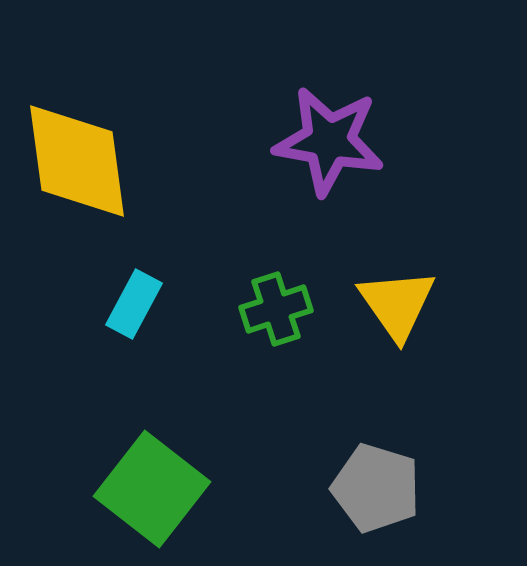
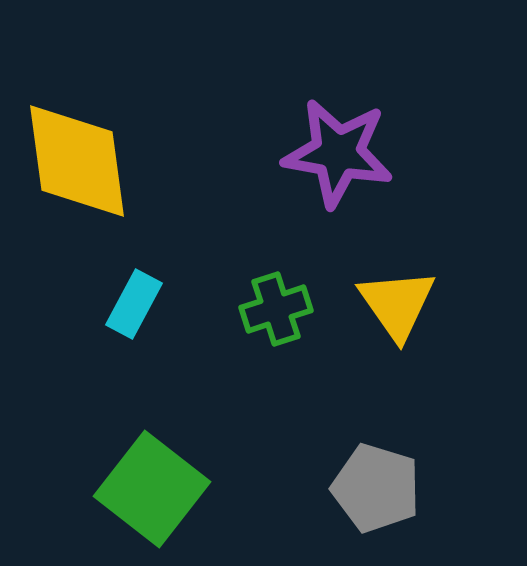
purple star: moved 9 px right, 12 px down
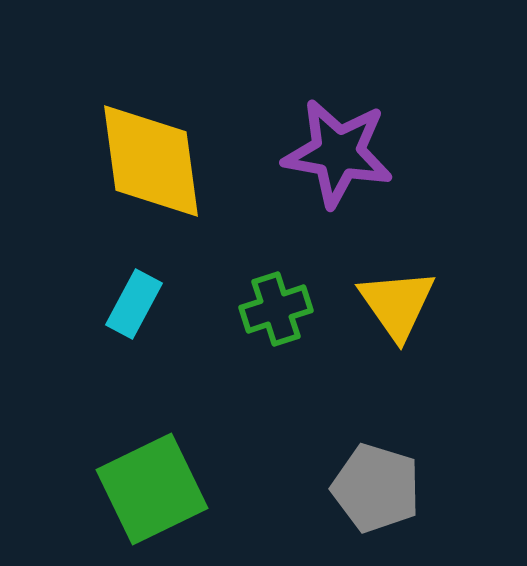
yellow diamond: moved 74 px right
green square: rotated 26 degrees clockwise
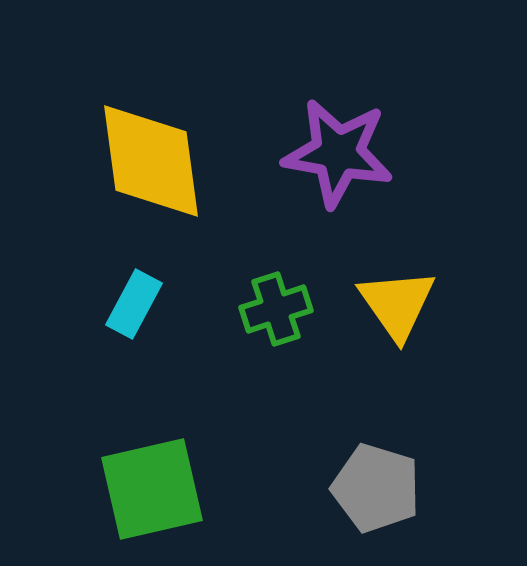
green square: rotated 13 degrees clockwise
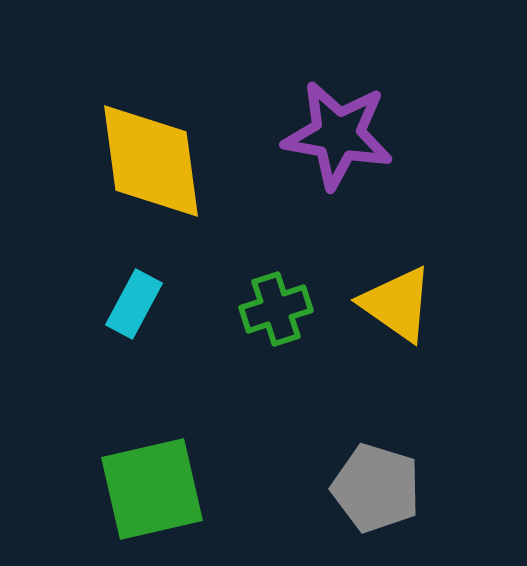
purple star: moved 18 px up
yellow triangle: rotated 20 degrees counterclockwise
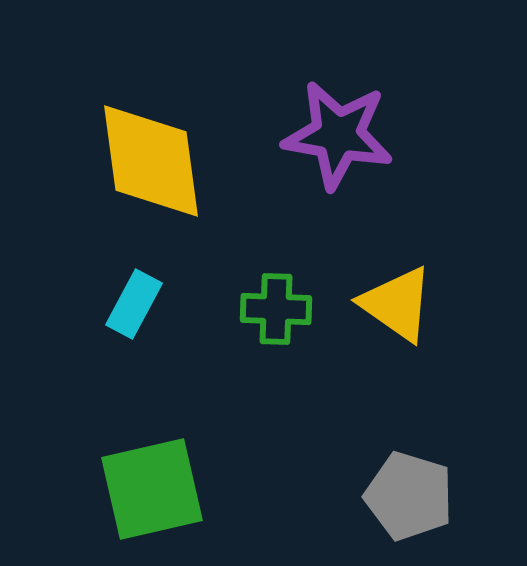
green cross: rotated 20 degrees clockwise
gray pentagon: moved 33 px right, 8 px down
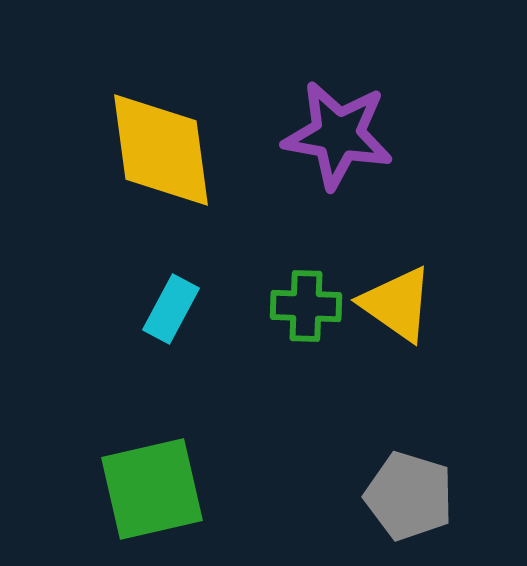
yellow diamond: moved 10 px right, 11 px up
cyan rectangle: moved 37 px right, 5 px down
green cross: moved 30 px right, 3 px up
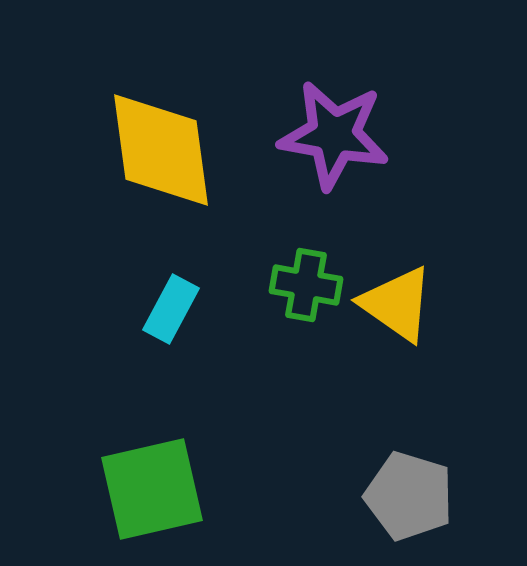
purple star: moved 4 px left
green cross: moved 21 px up; rotated 8 degrees clockwise
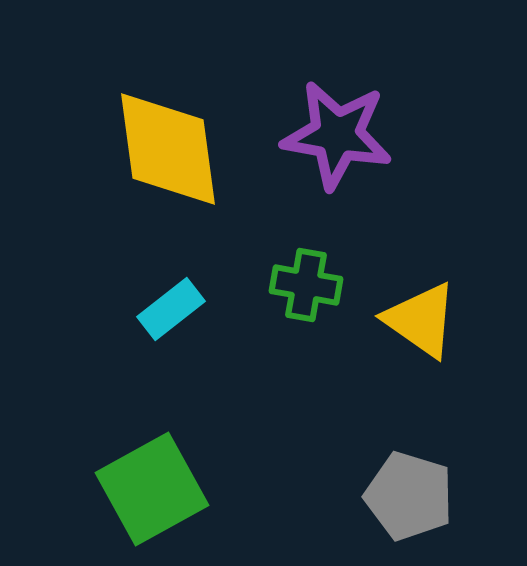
purple star: moved 3 px right
yellow diamond: moved 7 px right, 1 px up
yellow triangle: moved 24 px right, 16 px down
cyan rectangle: rotated 24 degrees clockwise
green square: rotated 16 degrees counterclockwise
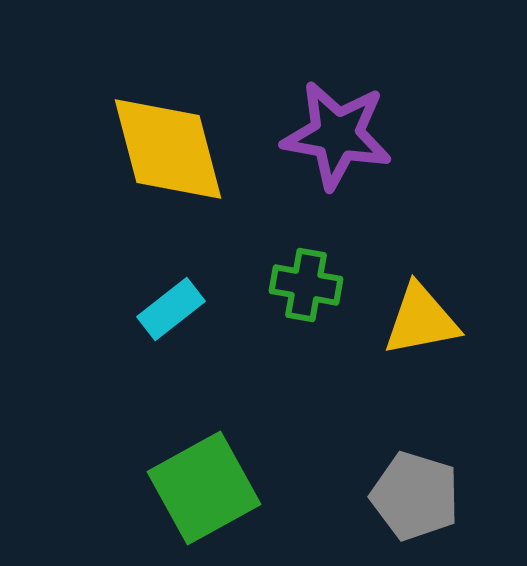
yellow diamond: rotated 7 degrees counterclockwise
yellow triangle: rotated 46 degrees counterclockwise
green square: moved 52 px right, 1 px up
gray pentagon: moved 6 px right
